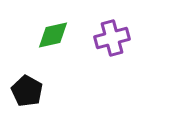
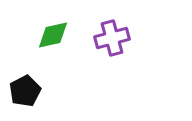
black pentagon: moved 2 px left; rotated 16 degrees clockwise
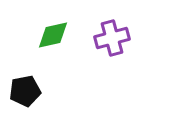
black pentagon: rotated 16 degrees clockwise
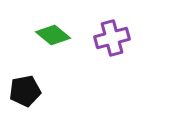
green diamond: rotated 52 degrees clockwise
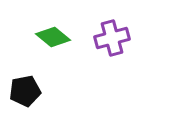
green diamond: moved 2 px down
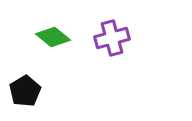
black pentagon: rotated 20 degrees counterclockwise
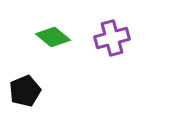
black pentagon: rotated 8 degrees clockwise
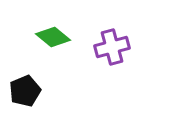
purple cross: moved 9 px down
